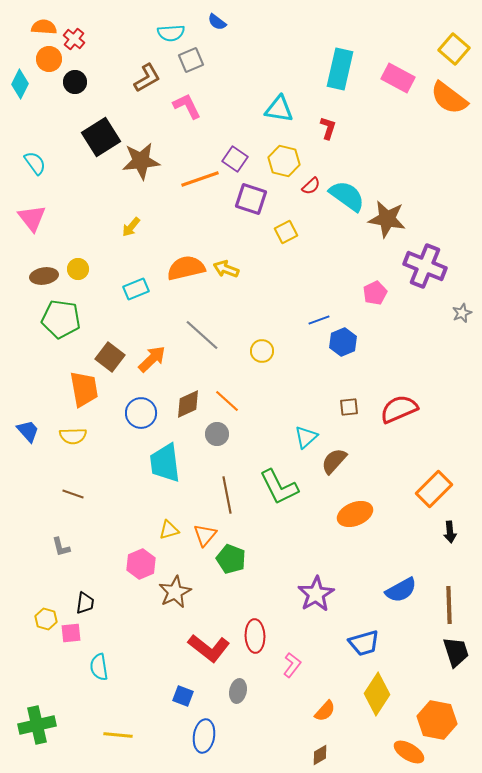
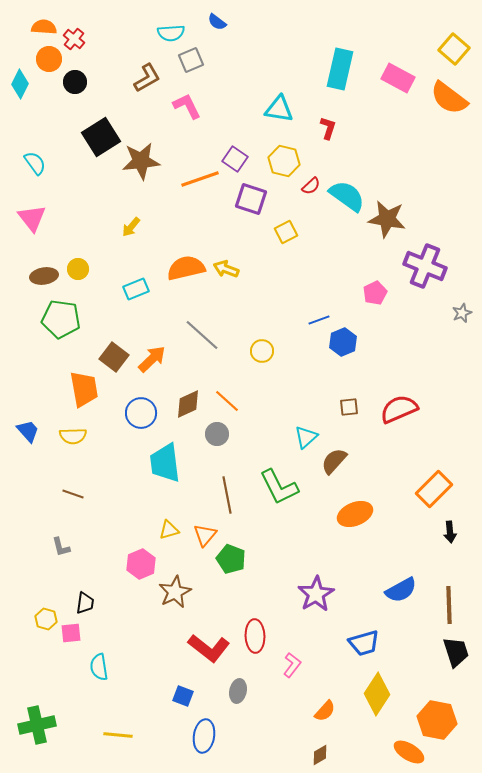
brown square at (110, 357): moved 4 px right
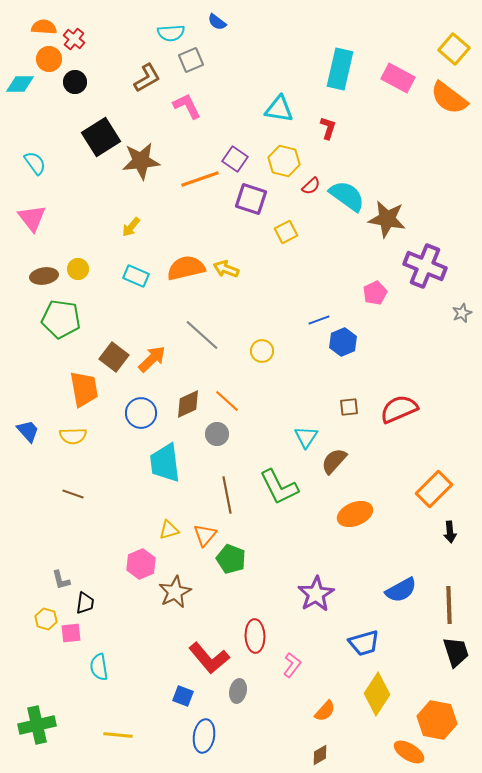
cyan diamond at (20, 84): rotated 64 degrees clockwise
cyan rectangle at (136, 289): moved 13 px up; rotated 45 degrees clockwise
cyan triangle at (306, 437): rotated 15 degrees counterclockwise
gray L-shape at (61, 547): moved 33 px down
red L-shape at (209, 648): moved 10 px down; rotated 12 degrees clockwise
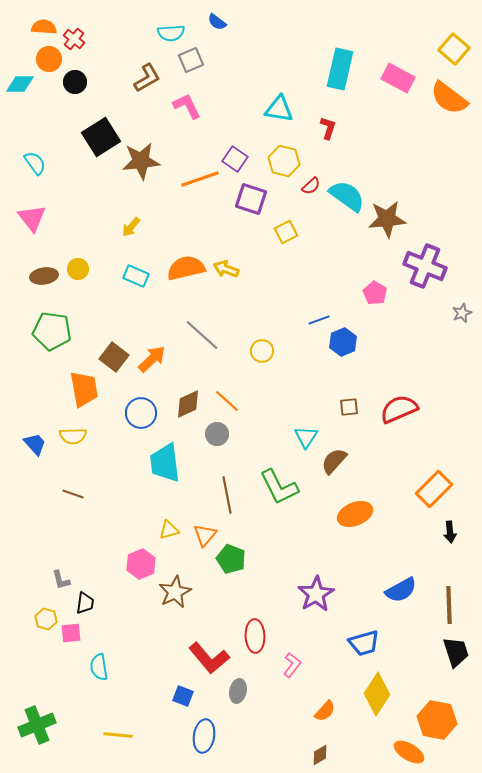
brown star at (387, 219): rotated 15 degrees counterclockwise
pink pentagon at (375, 293): rotated 15 degrees counterclockwise
green pentagon at (61, 319): moved 9 px left, 12 px down
blue trapezoid at (28, 431): moved 7 px right, 13 px down
green cross at (37, 725): rotated 9 degrees counterclockwise
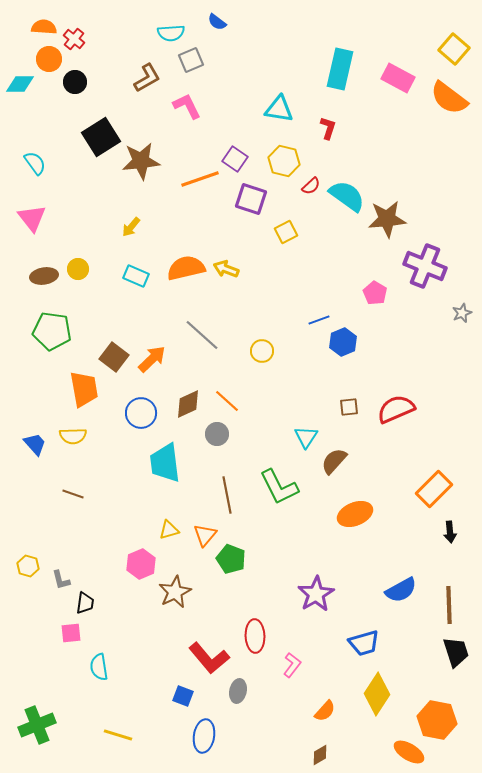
red semicircle at (399, 409): moved 3 px left
yellow hexagon at (46, 619): moved 18 px left, 53 px up
yellow line at (118, 735): rotated 12 degrees clockwise
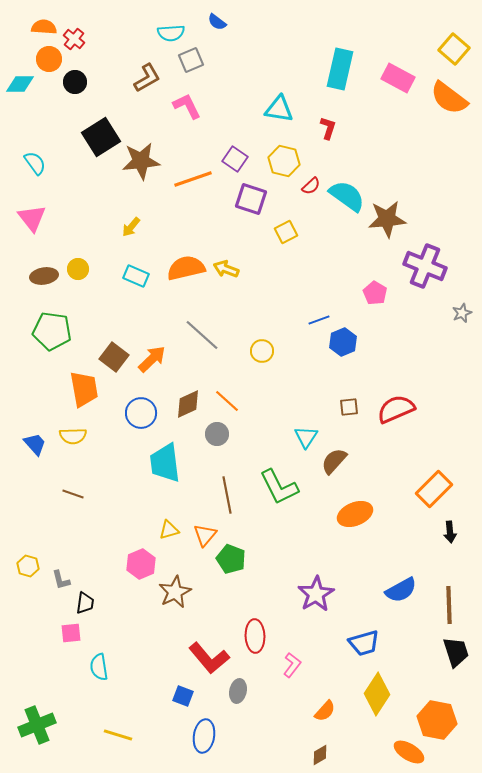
orange line at (200, 179): moved 7 px left
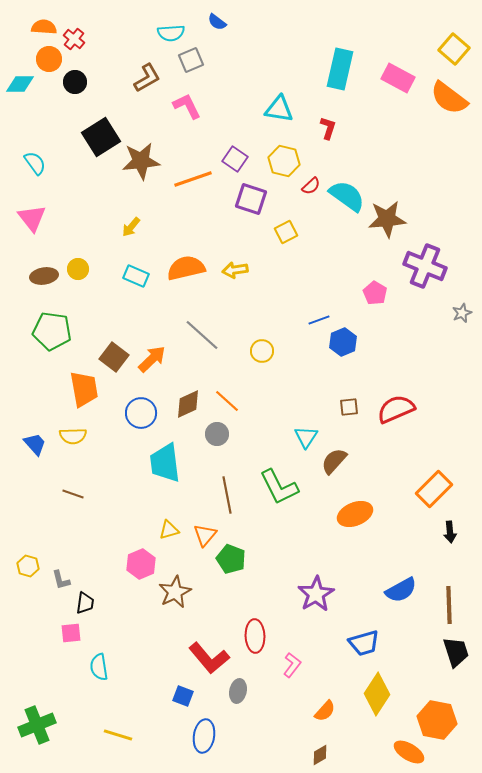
yellow arrow at (226, 269): moved 9 px right, 1 px down; rotated 30 degrees counterclockwise
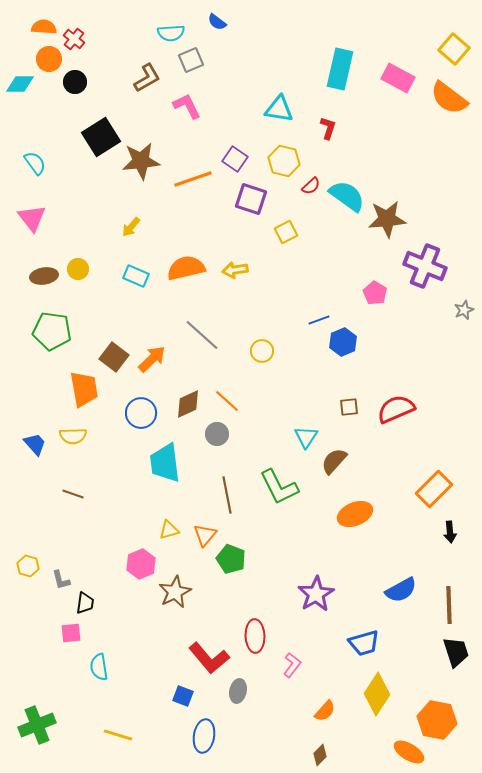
gray star at (462, 313): moved 2 px right, 3 px up
brown diamond at (320, 755): rotated 15 degrees counterclockwise
